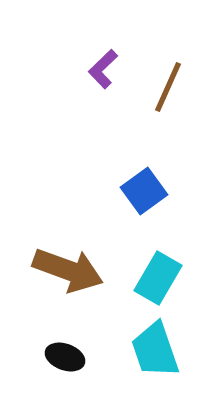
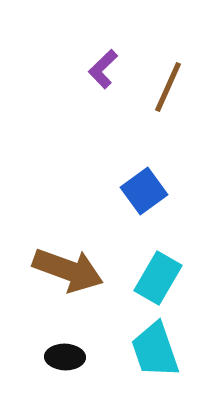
black ellipse: rotated 18 degrees counterclockwise
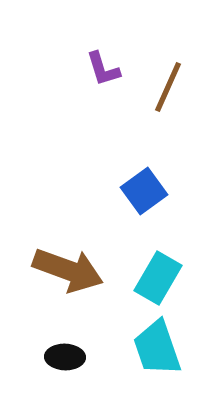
purple L-shape: rotated 63 degrees counterclockwise
cyan trapezoid: moved 2 px right, 2 px up
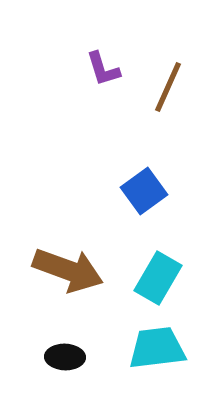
cyan trapezoid: rotated 102 degrees clockwise
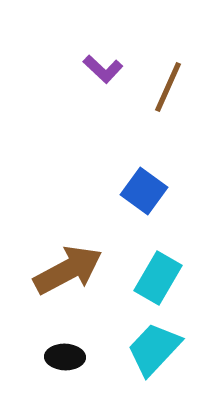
purple L-shape: rotated 30 degrees counterclockwise
blue square: rotated 18 degrees counterclockwise
brown arrow: rotated 48 degrees counterclockwise
cyan trapezoid: moved 3 px left, 1 px down; rotated 40 degrees counterclockwise
